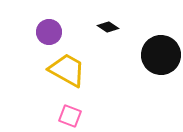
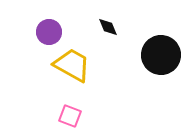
black diamond: rotated 35 degrees clockwise
yellow trapezoid: moved 5 px right, 5 px up
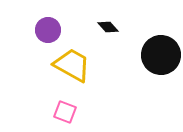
black diamond: rotated 20 degrees counterclockwise
purple circle: moved 1 px left, 2 px up
pink square: moved 5 px left, 4 px up
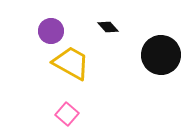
purple circle: moved 3 px right, 1 px down
yellow trapezoid: moved 1 px left, 2 px up
pink square: moved 2 px right, 2 px down; rotated 20 degrees clockwise
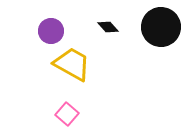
black circle: moved 28 px up
yellow trapezoid: moved 1 px right, 1 px down
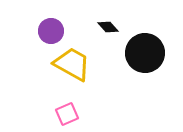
black circle: moved 16 px left, 26 px down
pink square: rotated 25 degrees clockwise
